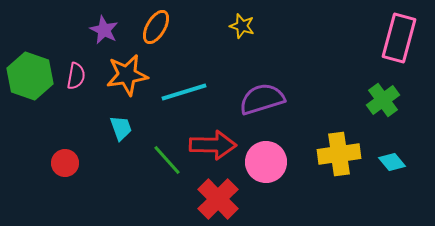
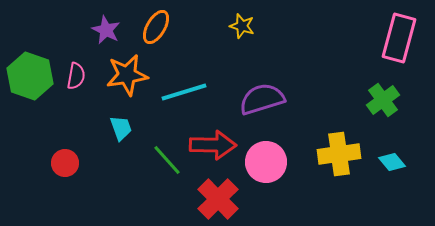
purple star: moved 2 px right
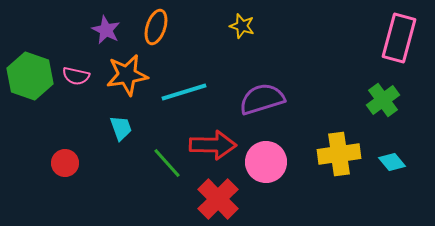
orange ellipse: rotated 12 degrees counterclockwise
pink semicircle: rotated 92 degrees clockwise
green line: moved 3 px down
